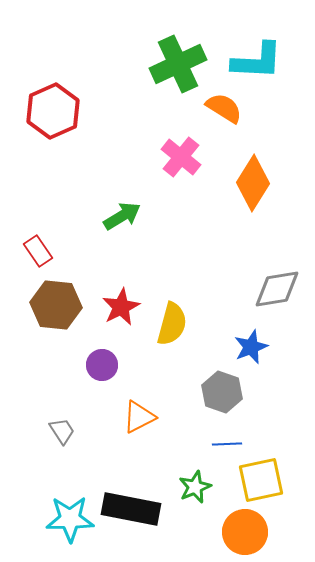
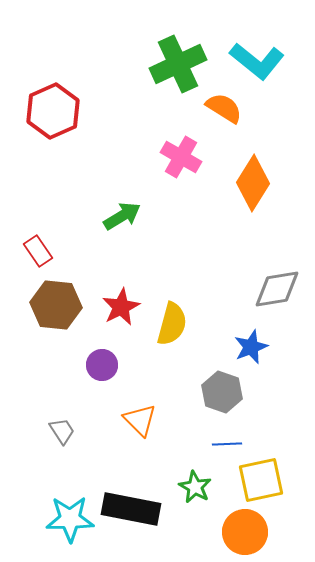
cyan L-shape: rotated 36 degrees clockwise
pink cross: rotated 9 degrees counterclockwise
orange triangle: moved 1 px right, 3 px down; rotated 48 degrees counterclockwise
green star: rotated 20 degrees counterclockwise
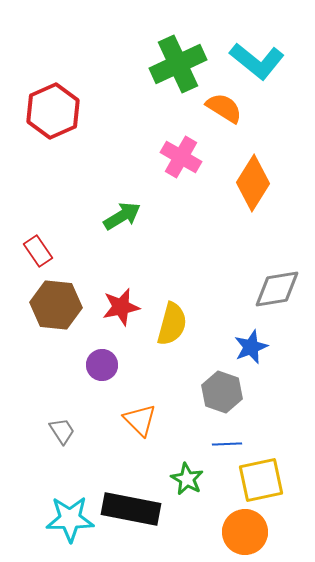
red star: rotated 15 degrees clockwise
green star: moved 8 px left, 8 px up
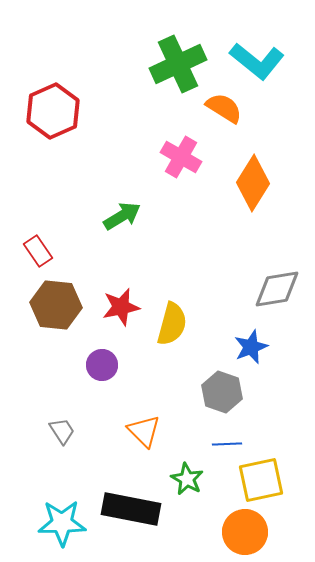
orange triangle: moved 4 px right, 11 px down
cyan star: moved 8 px left, 4 px down
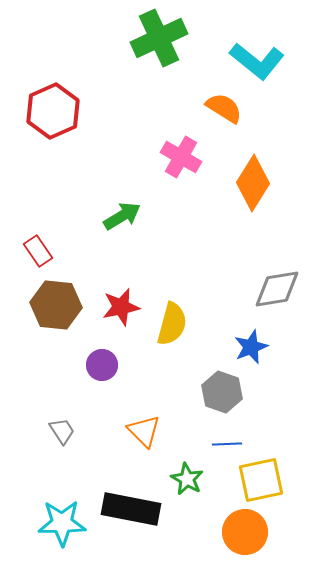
green cross: moved 19 px left, 26 px up
